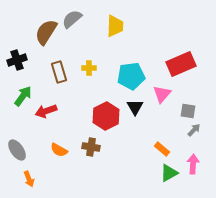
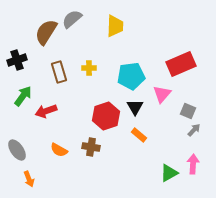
gray square: rotated 14 degrees clockwise
red hexagon: rotated 8 degrees clockwise
orange rectangle: moved 23 px left, 14 px up
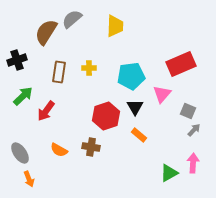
brown rectangle: rotated 25 degrees clockwise
green arrow: rotated 10 degrees clockwise
red arrow: rotated 35 degrees counterclockwise
gray ellipse: moved 3 px right, 3 px down
pink arrow: moved 1 px up
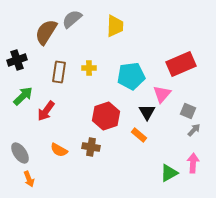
black triangle: moved 12 px right, 5 px down
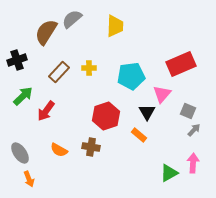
brown rectangle: rotated 35 degrees clockwise
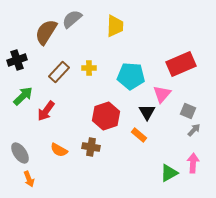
cyan pentagon: rotated 12 degrees clockwise
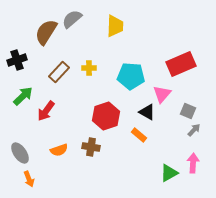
black triangle: rotated 30 degrees counterclockwise
orange semicircle: rotated 48 degrees counterclockwise
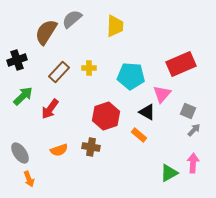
red arrow: moved 4 px right, 2 px up
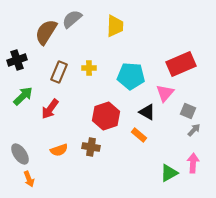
brown rectangle: rotated 20 degrees counterclockwise
pink triangle: moved 3 px right, 1 px up
gray ellipse: moved 1 px down
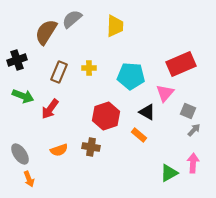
green arrow: rotated 65 degrees clockwise
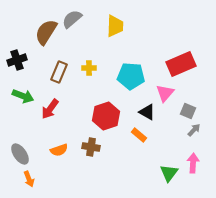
green triangle: rotated 24 degrees counterclockwise
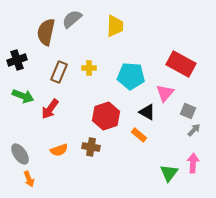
brown semicircle: rotated 20 degrees counterclockwise
red rectangle: rotated 52 degrees clockwise
